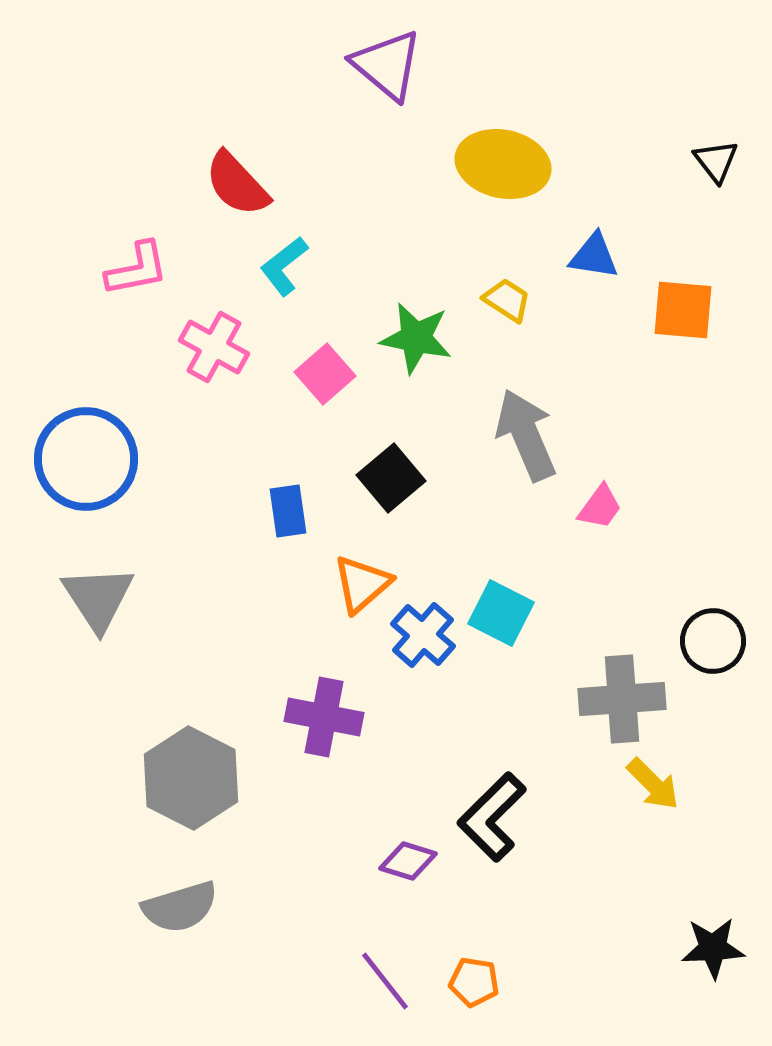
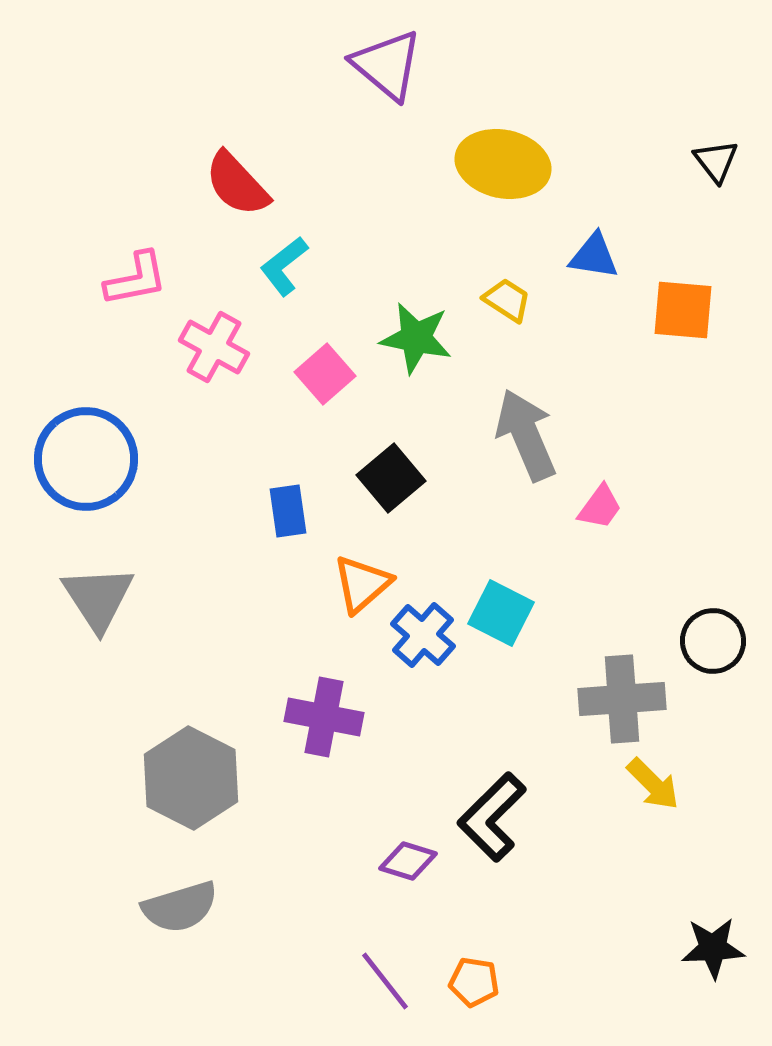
pink L-shape: moved 1 px left, 10 px down
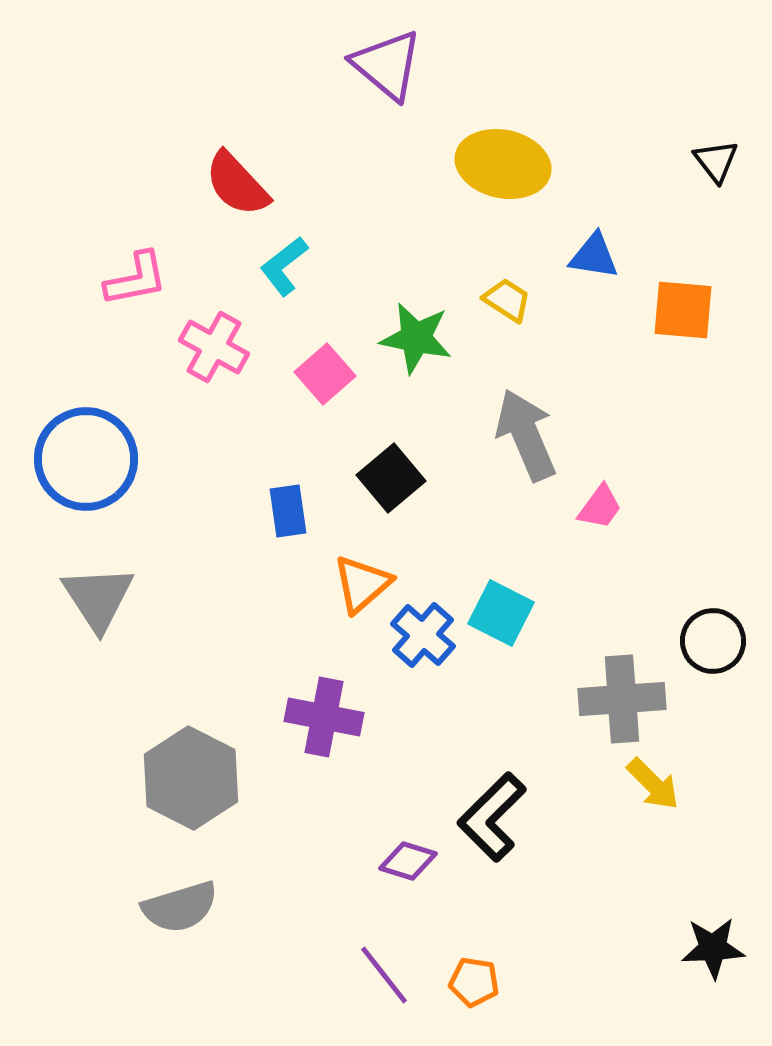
purple line: moved 1 px left, 6 px up
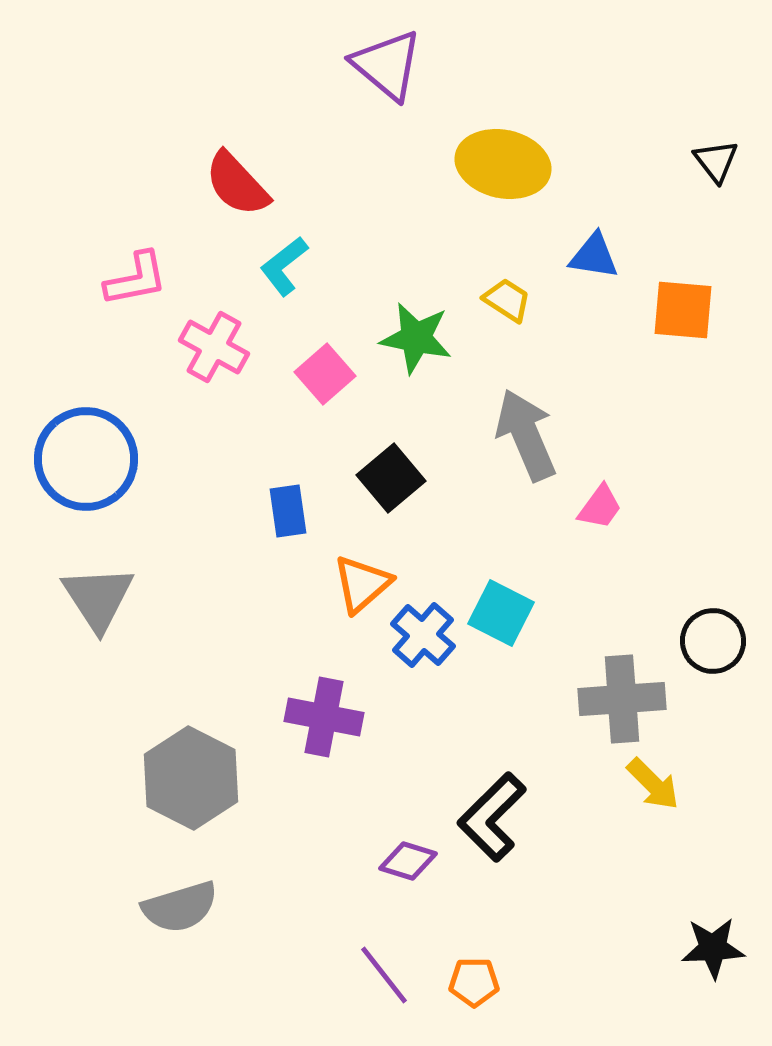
orange pentagon: rotated 9 degrees counterclockwise
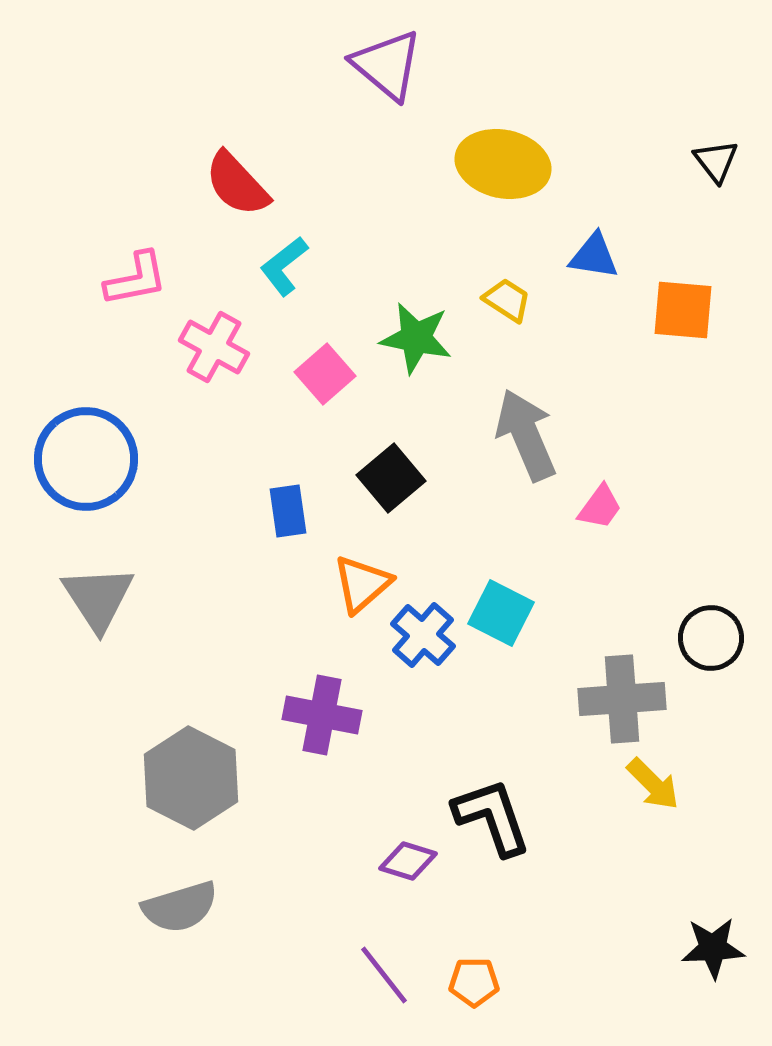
black circle: moved 2 px left, 3 px up
purple cross: moved 2 px left, 2 px up
black L-shape: rotated 116 degrees clockwise
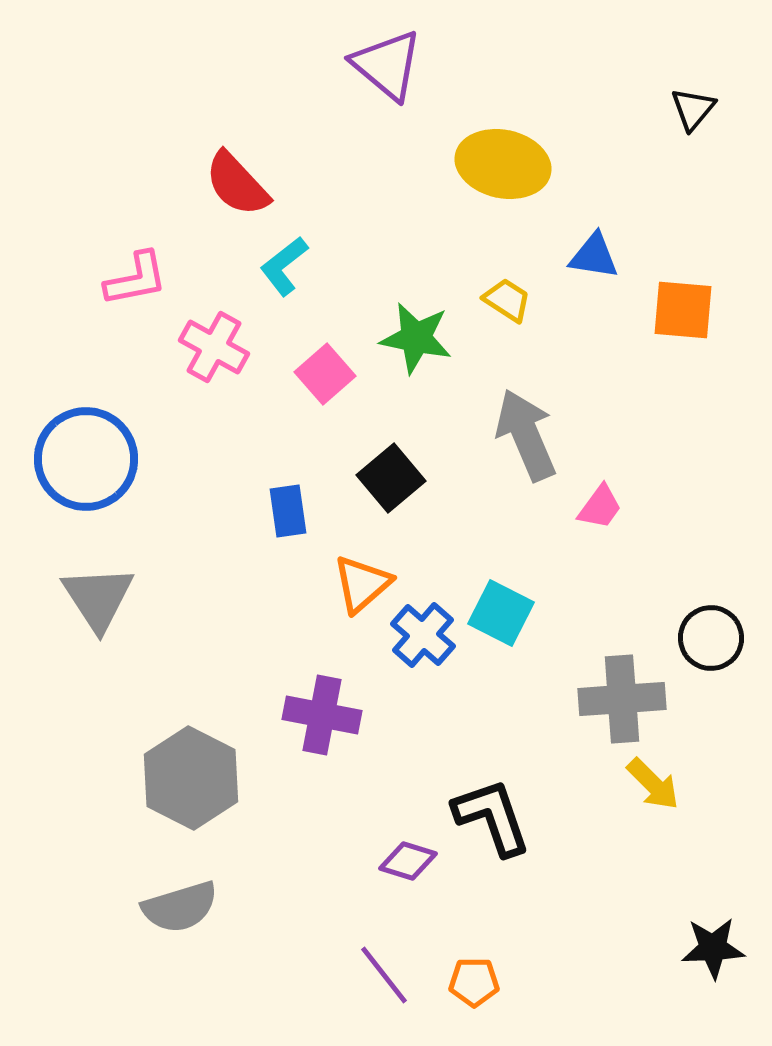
black triangle: moved 23 px left, 52 px up; rotated 18 degrees clockwise
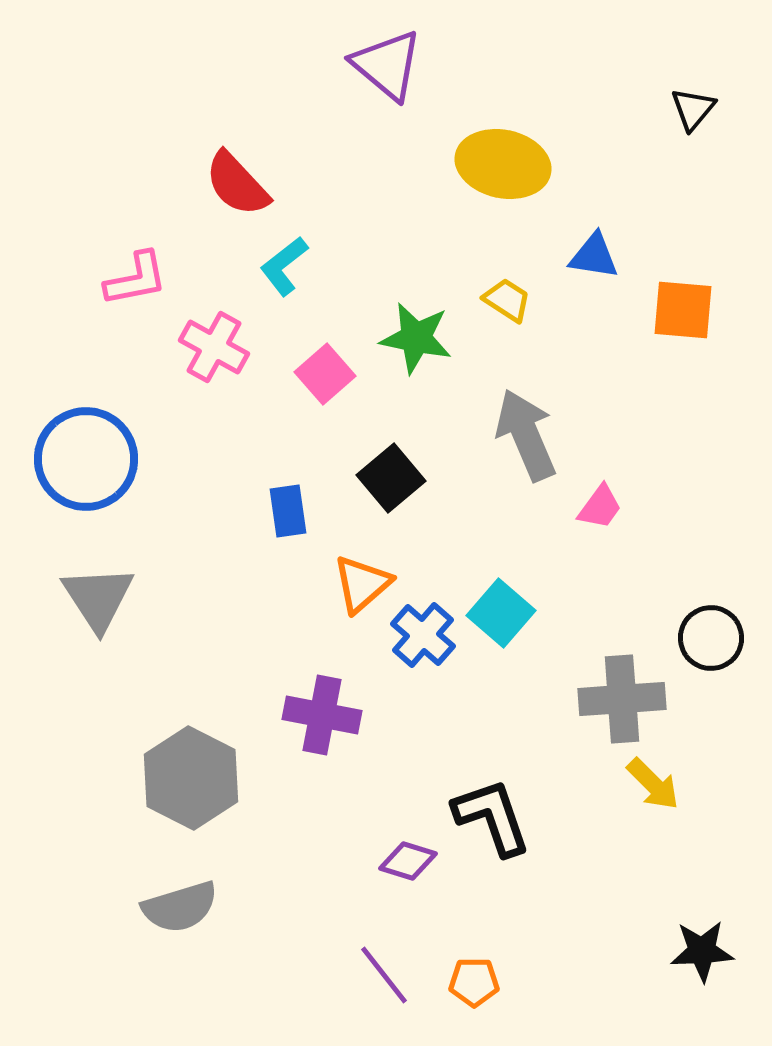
cyan square: rotated 14 degrees clockwise
black star: moved 11 px left, 3 px down
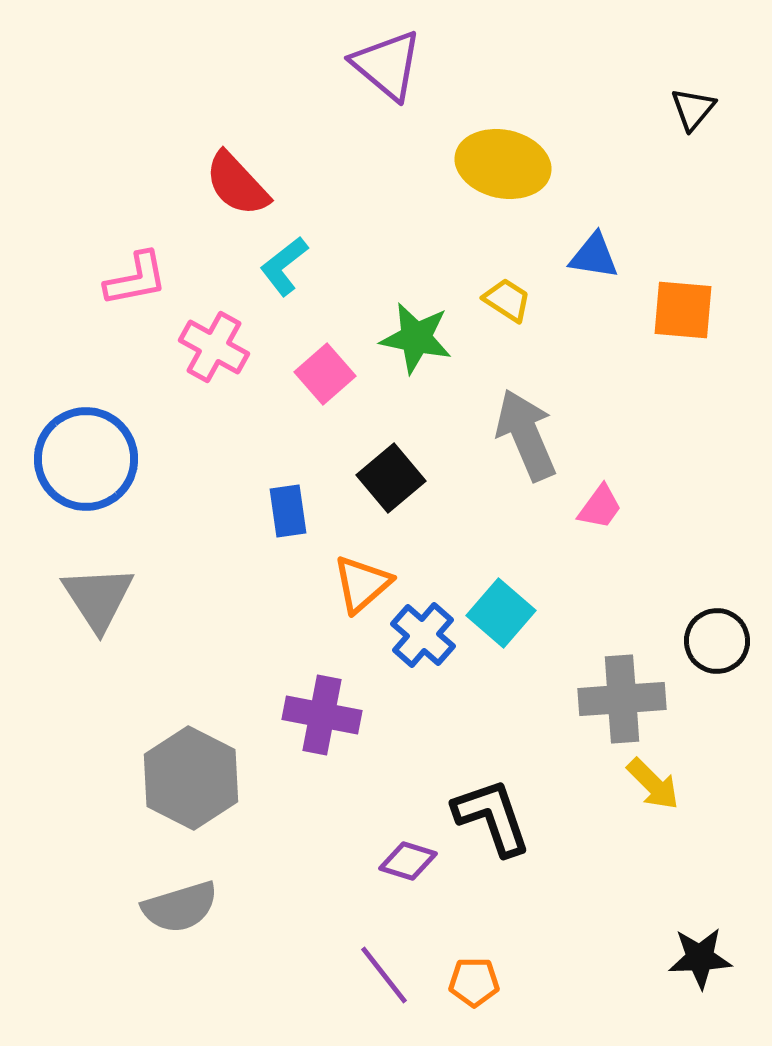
black circle: moved 6 px right, 3 px down
black star: moved 2 px left, 7 px down
